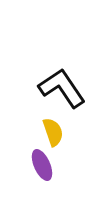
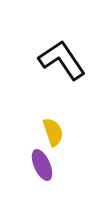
black L-shape: moved 28 px up
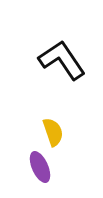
purple ellipse: moved 2 px left, 2 px down
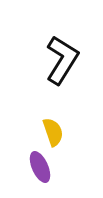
black L-shape: rotated 66 degrees clockwise
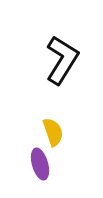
purple ellipse: moved 3 px up; rotated 8 degrees clockwise
